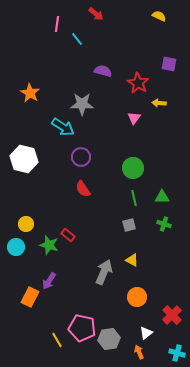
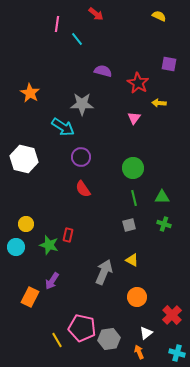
red rectangle: rotated 64 degrees clockwise
purple arrow: moved 3 px right
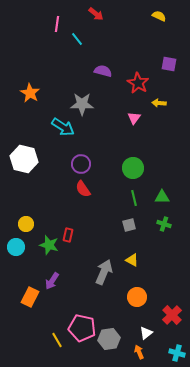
purple circle: moved 7 px down
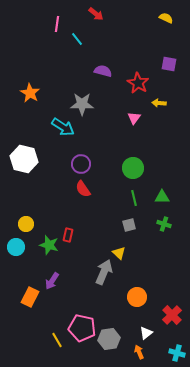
yellow semicircle: moved 7 px right, 2 px down
yellow triangle: moved 13 px left, 7 px up; rotated 16 degrees clockwise
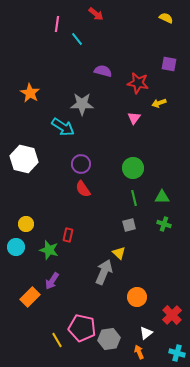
red star: rotated 20 degrees counterclockwise
yellow arrow: rotated 24 degrees counterclockwise
green star: moved 5 px down
orange rectangle: rotated 18 degrees clockwise
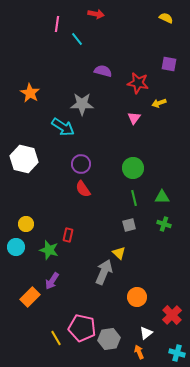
red arrow: rotated 28 degrees counterclockwise
yellow line: moved 1 px left, 2 px up
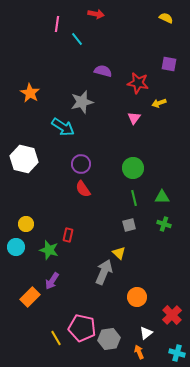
gray star: moved 2 px up; rotated 15 degrees counterclockwise
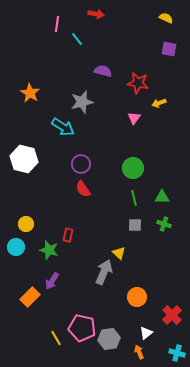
purple square: moved 15 px up
gray square: moved 6 px right; rotated 16 degrees clockwise
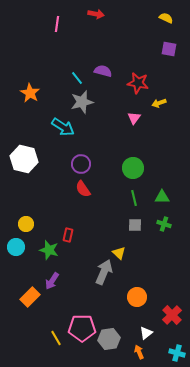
cyan line: moved 39 px down
pink pentagon: rotated 12 degrees counterclockwise
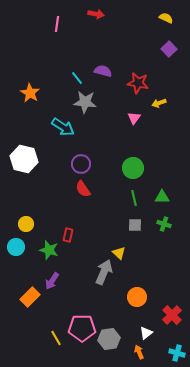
purple square: rotated 35 degrees clockwise
gray star: moved 3 px right; rotated 20 degrees clockwise
